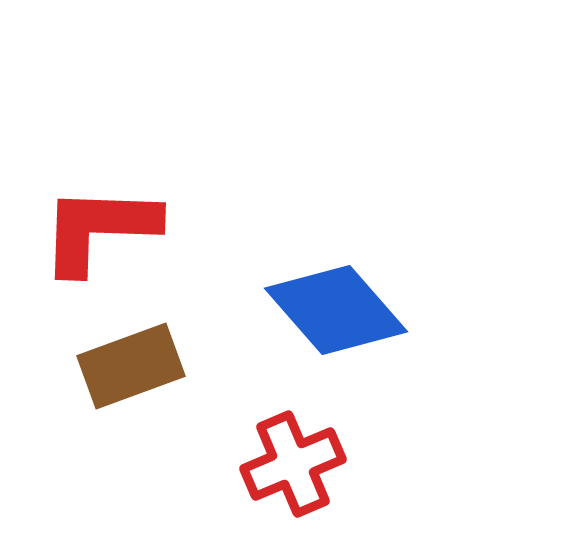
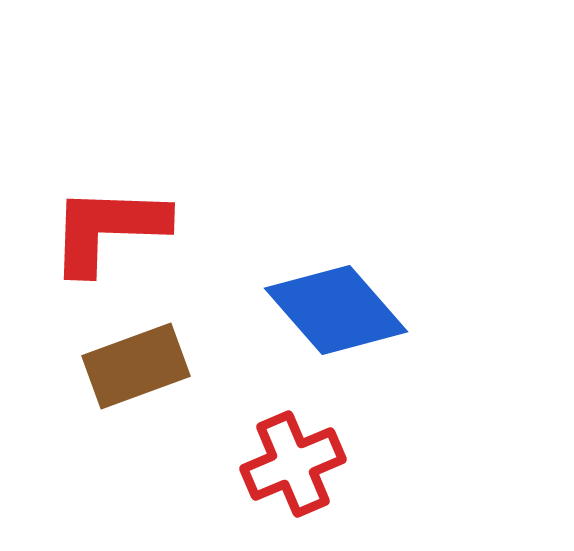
red L-shape: moved 9 px right
brown rectangle: moved 5 px right
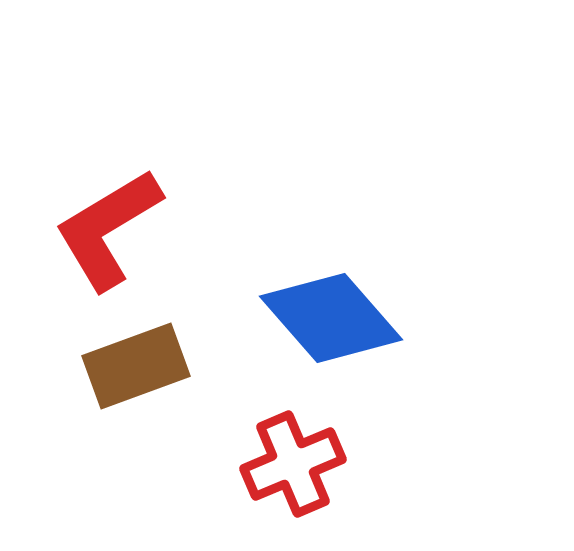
red L-shape: rotated 33 degrees counterclockwise
blue diamond: moved 5 px left, 8 px down
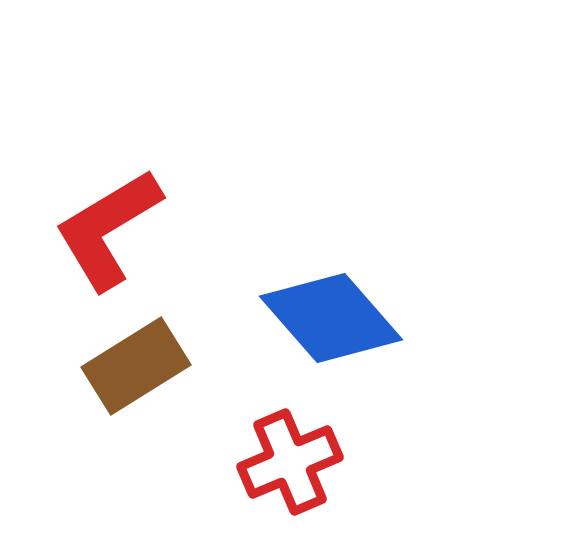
brown rectangle: rotated 12 degrees counterclockwise
red cross: moved 3 px left, 2 px up
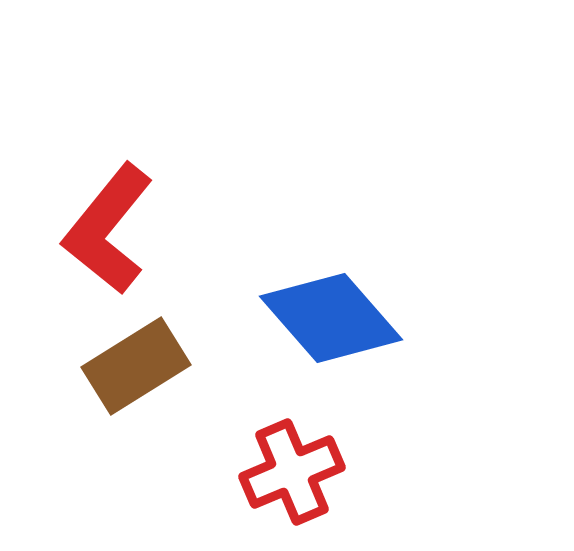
red L-shape: rotated 20 degrees counterclockwise
red cross: moved 2 px right, 10 px down
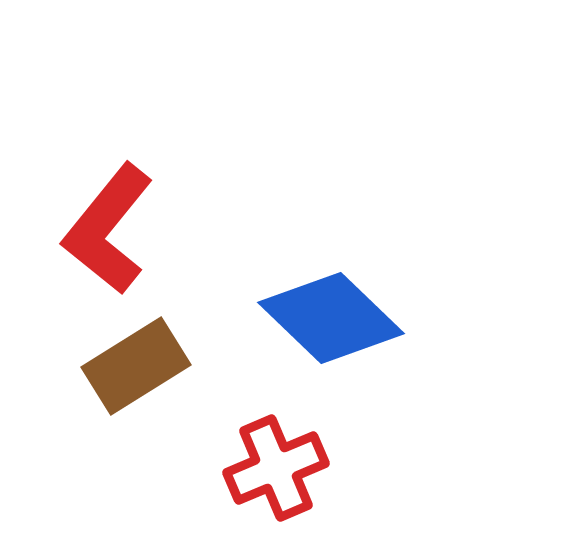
blue diamond: rotated 5 degrees counterclockwise
red cross: moved 16 px left, 4 px up
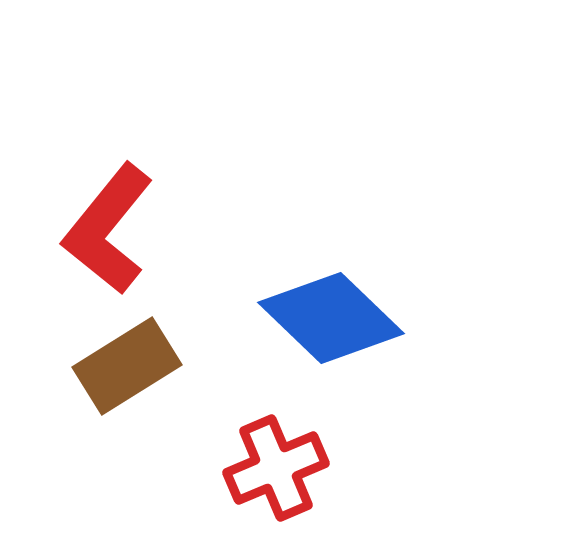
brown rectangle: moved 9 px left
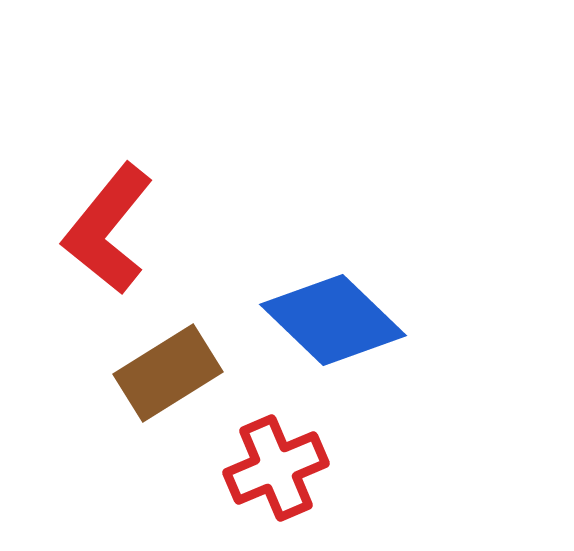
blue diamond: moved 2 px right, 2 px down
brown rectangle: moved 41 px right, 7 px down
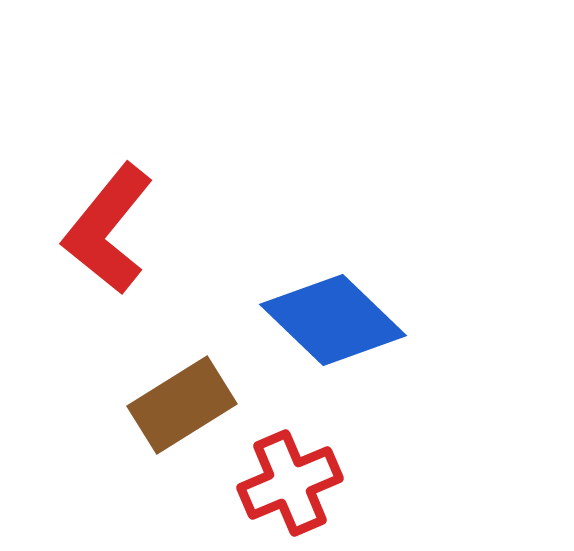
brown rectangle: moved 14 px right, 32 px down
red cross: moved 14 px right, 15 px down
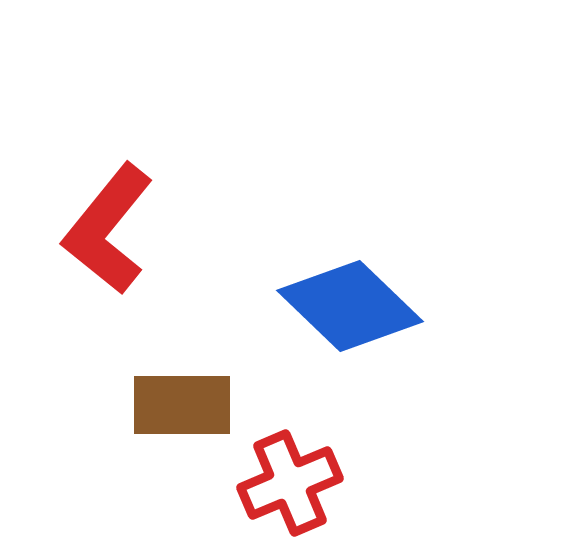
blue diamond: moved 17 px right, 14 px up
brown rectangle: rotated 32 degrees clockwise
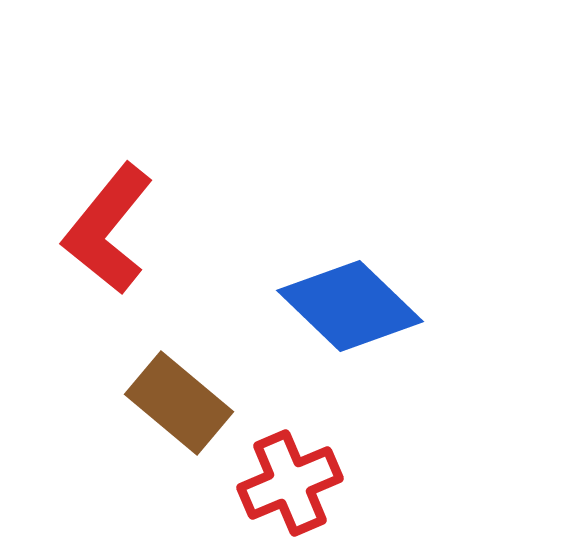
brown rectangle: moved 3 px left, 2 px up; rotated 40 degrees clockwise
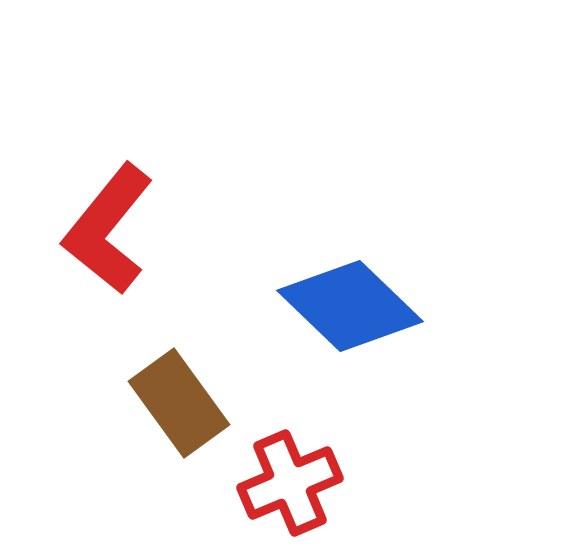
brown rectangle: rotated 14 degrees clockwise
